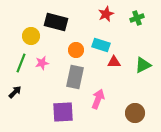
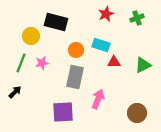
brown circle: moved 2 px right
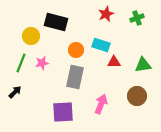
green triangle: rotated 18 degrees clockwise
pink arrow: moved 3 px right, 5 px down
brown circle: moved 17 px up
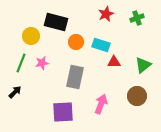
orange circle: moved 8 px up
green triangle: rotated 30 degrees counterclockwise
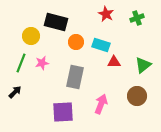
red star: rotated 21 degrees counterclockwise
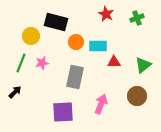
cyan rectangle: moved 3 px left, 1 px down; rotated 18 degrees counterclockwise
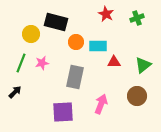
yellow circle: moved 2 px up
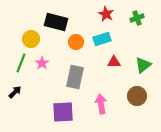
yellow circle: moved 5 px down
cyan rectangle: moved 4 px right, 7 px up; rotated 18 degrees counterclockwise
pink star: rotated 24 degrees counterclockwise
pink arrow: rotated 30 degrees counterclockwise
